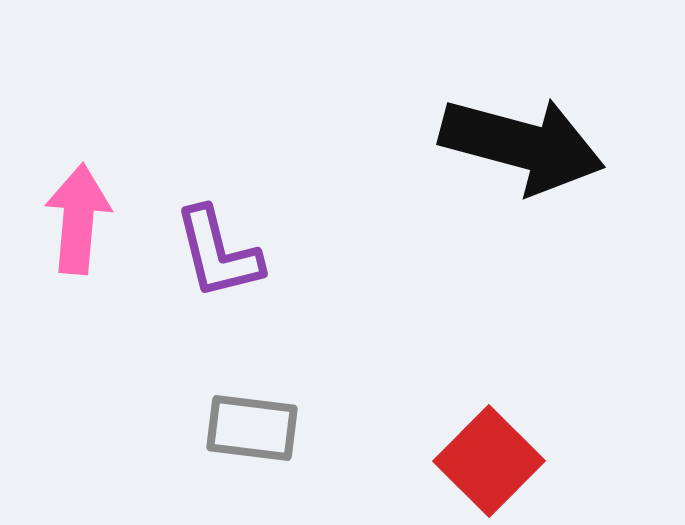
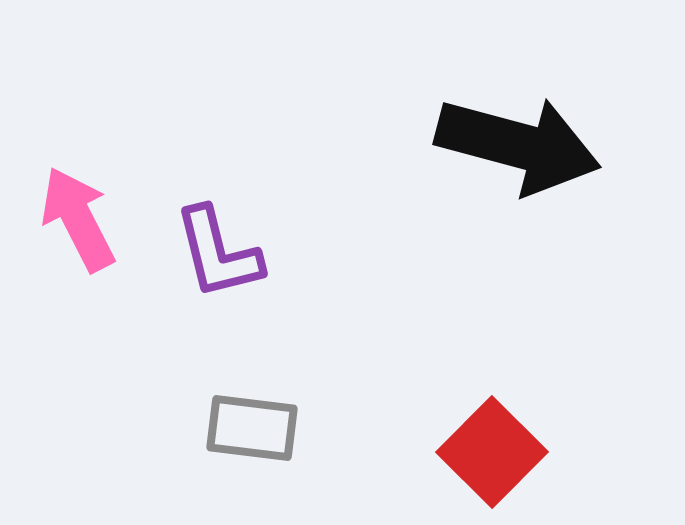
black arrow: moved 4 px left
pink arrow: rotated 32 degrees counterclockwise
red square: moved 3 px right, 9 px up
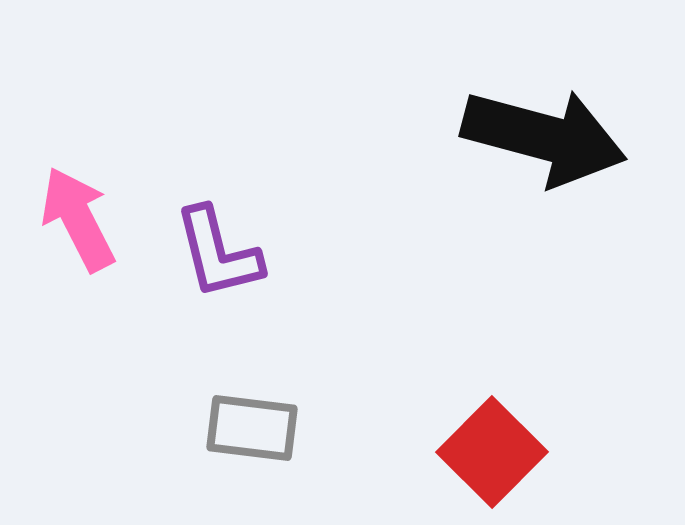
black arrow: moved 26 px right, 8 px up
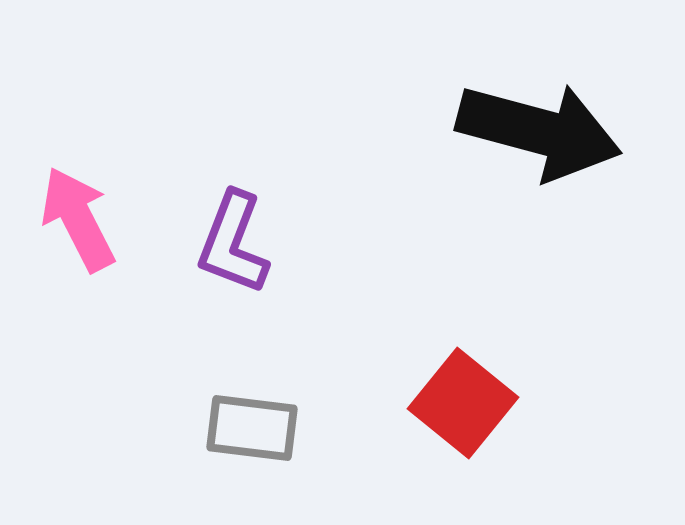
black arrow: moved 5 px left, 6 px up
purple L-shape: moved 15 px right, 10 px up; rotated 35 degrees clockwise
red square: moved 29 px left, 49 px up; rotated 6 degrees counterclockwise
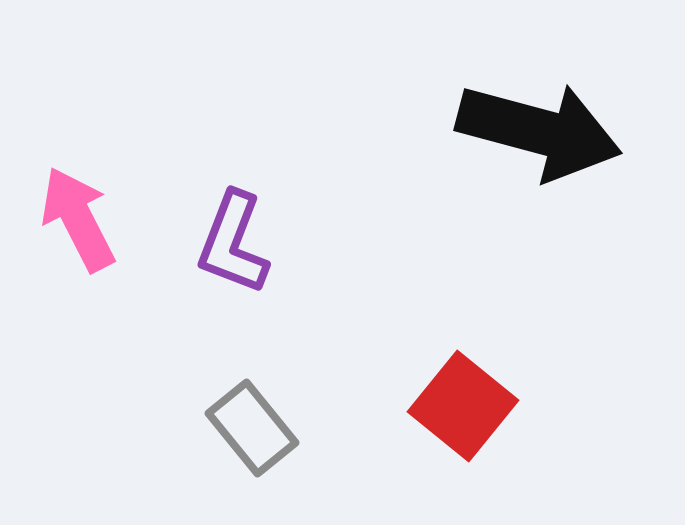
red square: moved 3 px down
gray rectangle: rotated 44 degrees clockwise
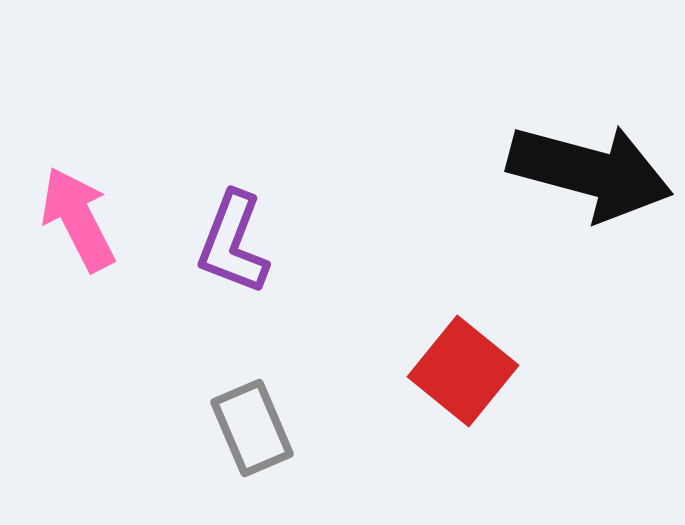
black arrow: moved 51 px right, 41 px down
red square: moved 35 px up
gray rectangle: rotated 16 degrees clockwise
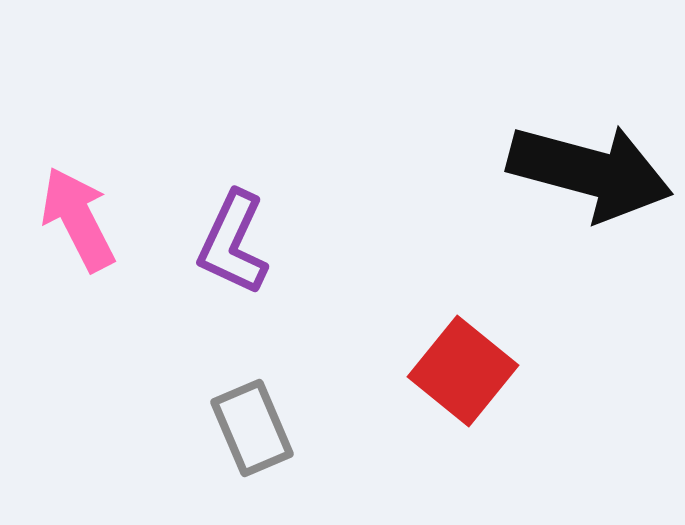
purple L-shape: rotated 4 degrees clockwise
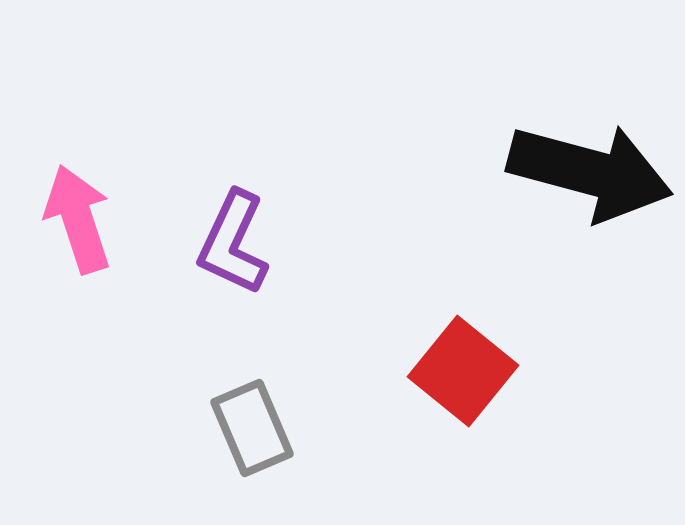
pink arrow: rotated 9 degrees clockwise
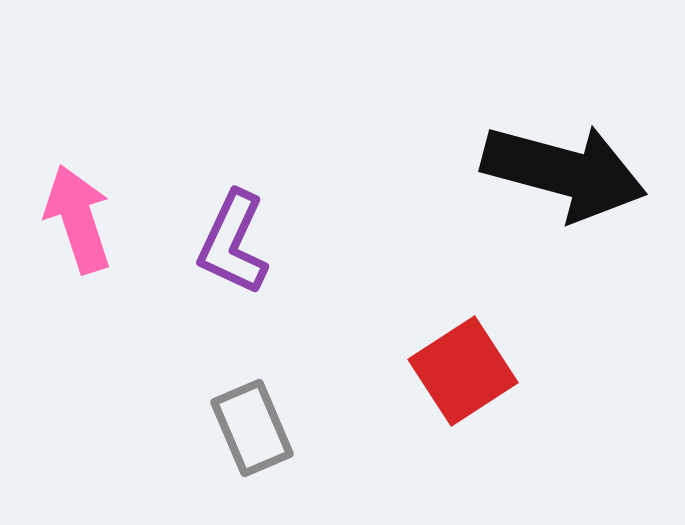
black arrow: moved 26 px left
red square: rotated 18 degrees clockwise
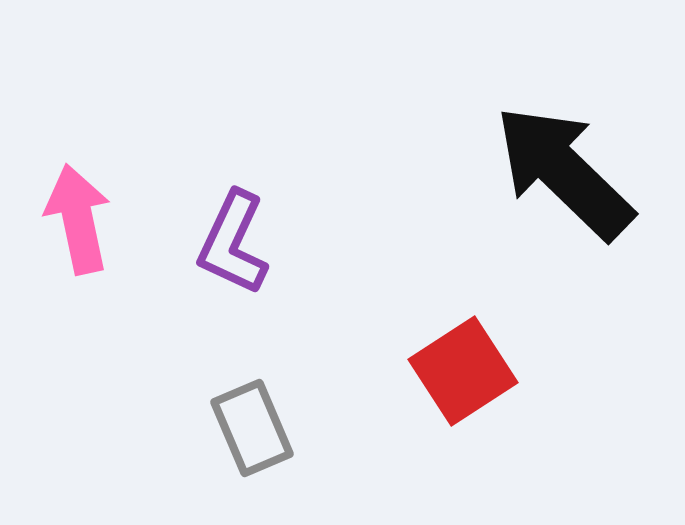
black arrow: rotated 151 degrees counterclockwise
pink arrow: rotated 6 degrees clockwise
